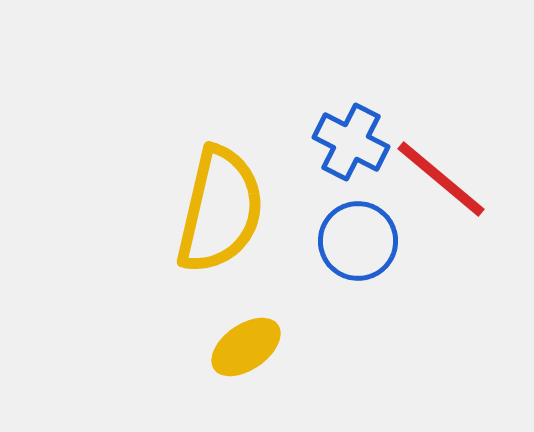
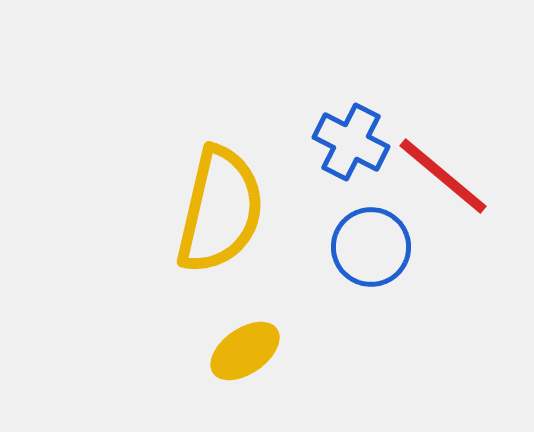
red line: moved 2 px right, 3 px up
blue circle: moved 13 px right, 6 px down
yellow ellipse: moved 1 px left, 4 px down
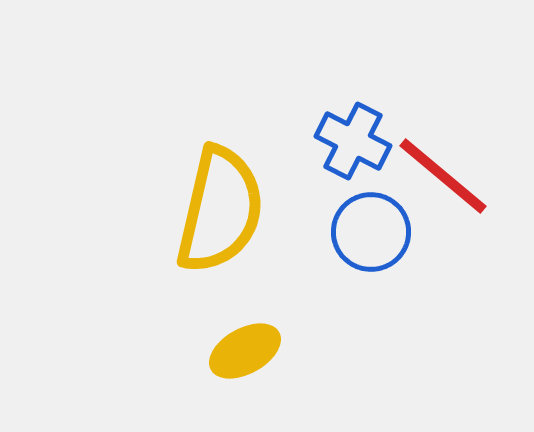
blue cross: moved 2 px right, 1 px up
blue circle: moved 15 px up
yellow ellipse: rotated 6 degrees clockwise
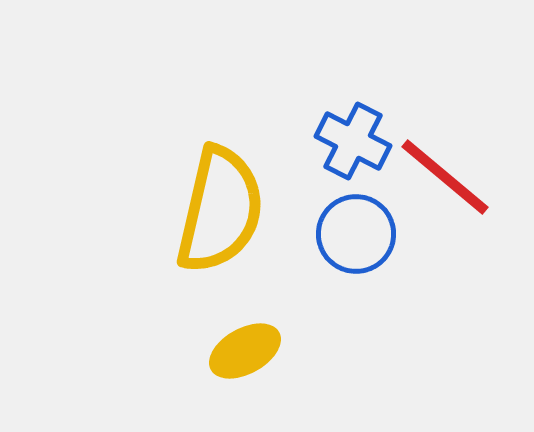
red line: moved 2 px right, 1 px down
blue circle: moved 15 px left, 2 px down
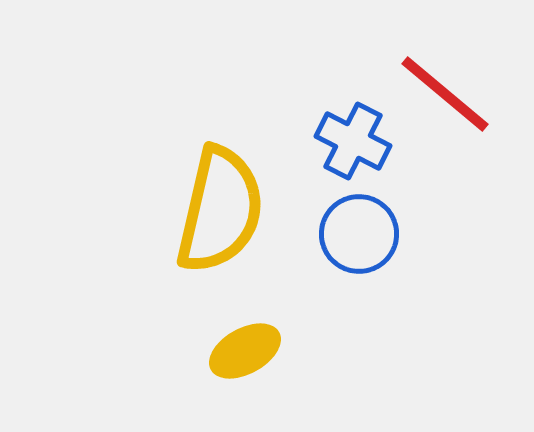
red line: moved 83 px up
blue circle: moved 3 px right
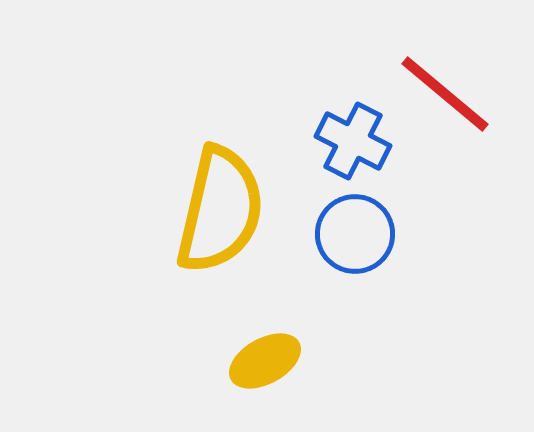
blue circle: moved 4 px left
yellow ellipse: moved 20 px right, 10 px down
